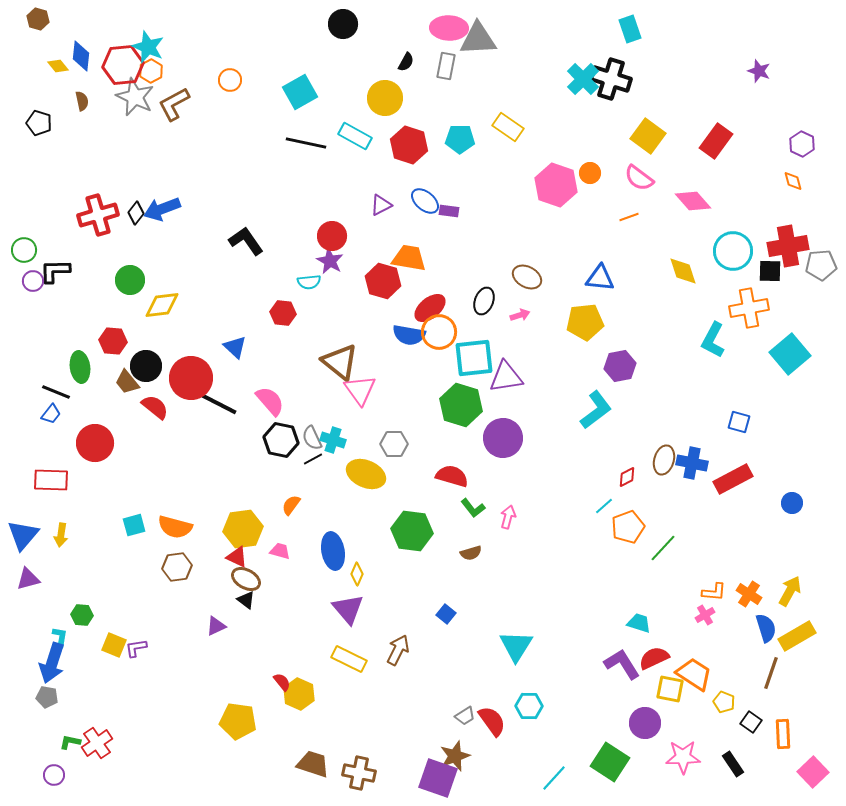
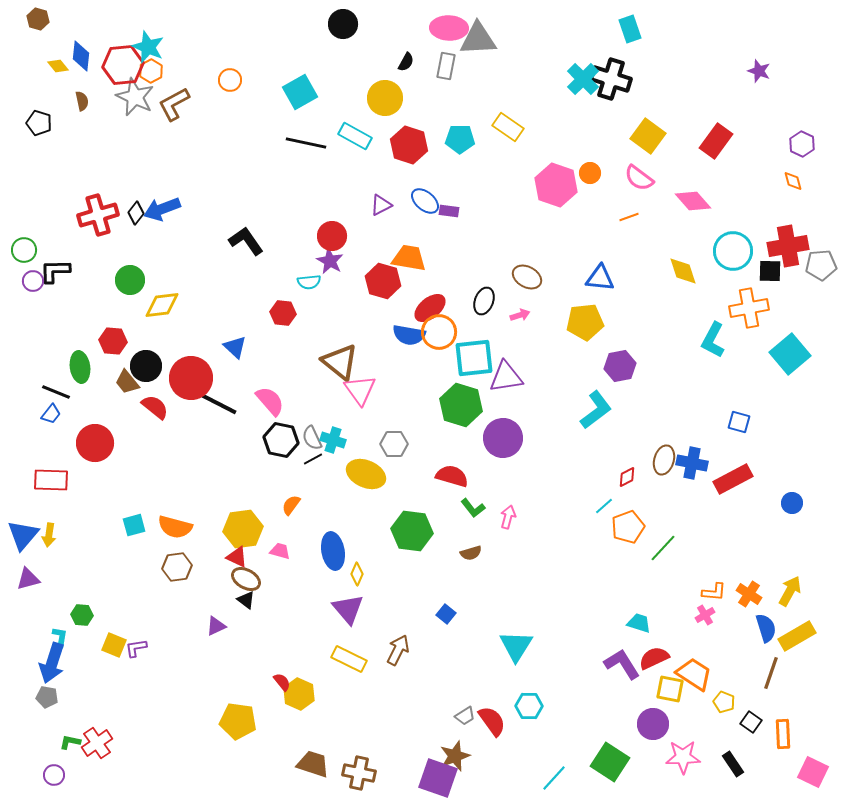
yellow arrow at (61, 535): moved 12 px left
purple circle at (645, 723): moved 8 px right, 1 px down
pink square at (813, 772): rotated 20 degrees counterclockwise
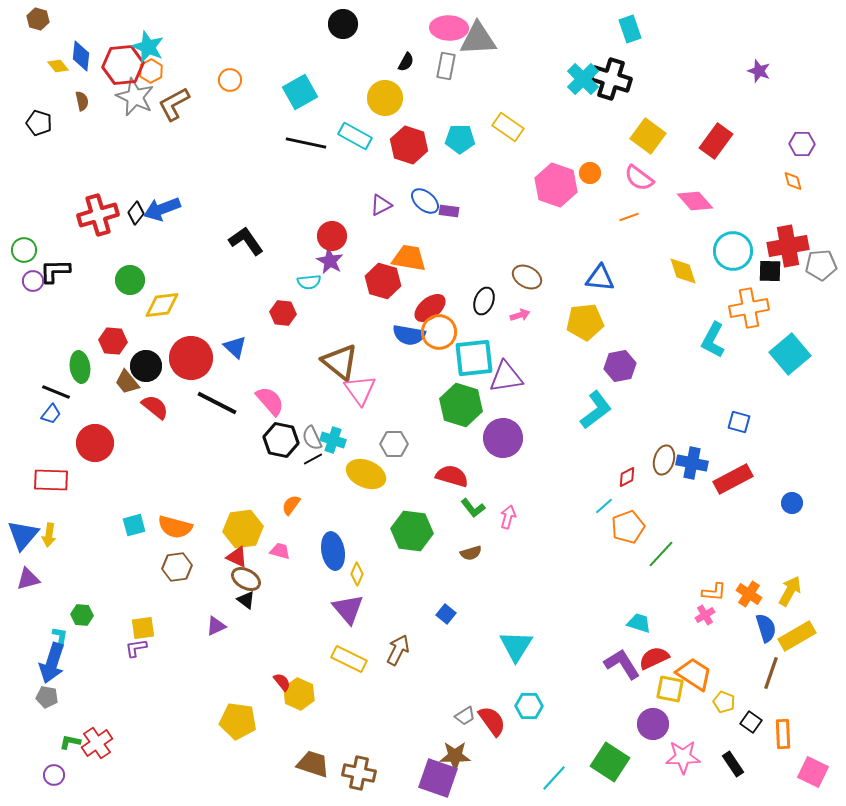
purple hexagon at (802, 144): rotated 25 degrees counterclockwise
pink diamond at (693, 201): moved 2 px right
red circle at (191, 378): moved 20 px up
green line at (663, 548): moved 2 px left, 6 px down
yellow square at (114, 645): moved 29 px right, 17 px up; rotated 30 degrees counterclockwise
brown star at (455, 756): rotated 20 degrees clockwise
